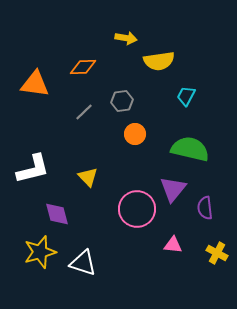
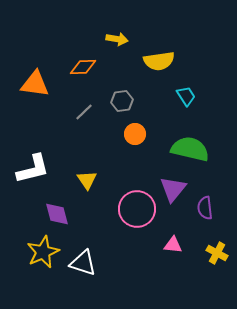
yellow arrow: moved 9 px left, 1 px down
cyan trapezoid: rotated 120 degrees clockwise
yellow triangle: moved 1 px left, 3 px down; rotated 10 degrees clockwise
yellow star: moved 3 px right; rotated 8 degrees counterclockwise
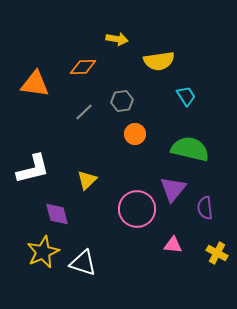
yellow triangle: rotated 20 degrees clockwise
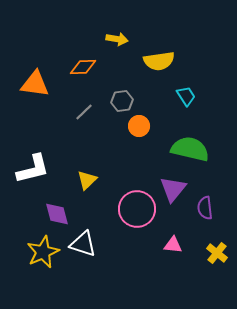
orange circle: moved 4 px right, 8 px up
yellow cross: rotated 10 degrees clockwise
white triangle: moved 19 px up
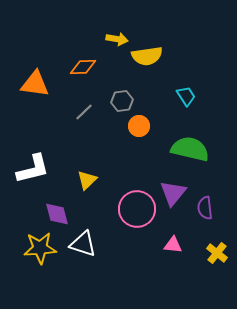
yellow semicircle: moved 12 px left, 5 px up
purple triangle: moved 4 px down
yellow star: moved 3 px left, 4 px up; rotated 20 degrees clockwise
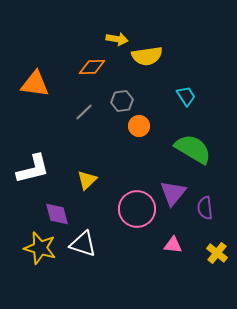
orange diamond: moved 9 px right
green semicircle: moved 3 px right; rotated 18 degrees clockwise
yellow star: rotated 20 degrees clockwise
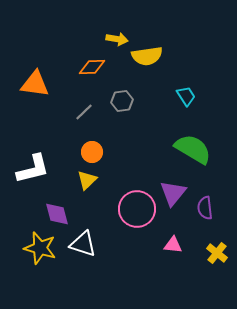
orange circle: moved 47 px left, 26 px down
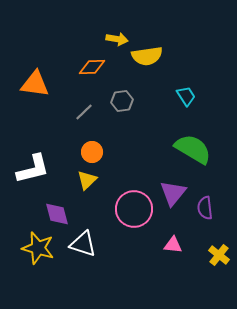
pink circle: moved 3 px left
yellow star: moved 2 px left
yellow cross: moved 2 px right, 2 px down
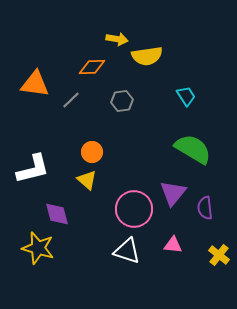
gray line: moved 13 px left, 12 px up
yellow triangle: rotated 35 degrees counterclockwise
white triangle: moved 44 px right, 7 px down
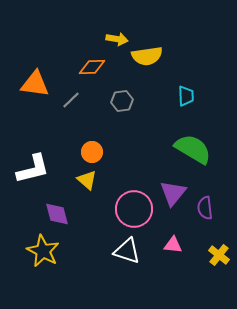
cyan trapezoid: rotated 30 degrees clockwise
yellow star: moved 5 px right, 3 px down; rotated 12 degrees clockwise
